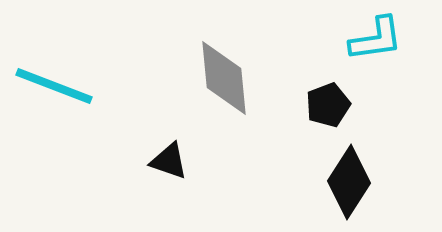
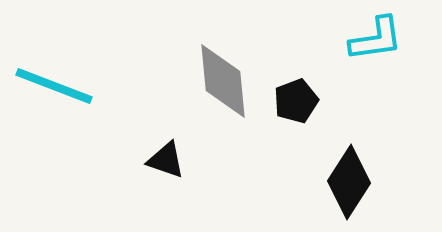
gray diamond: moved 1 px left, 3 px down
black pentagon: moved 32 px left, 4 px up
black triangle: moved 3 px left, 1 px up
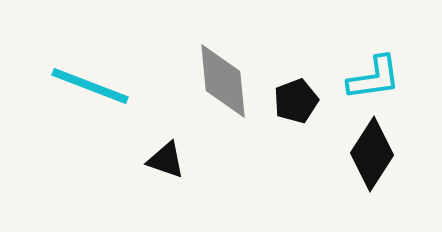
cyan L-shape: moved 2 px left, 39 px down
cyan line: moved 36 px right
black diamond: moved 23 px right, 28 px up
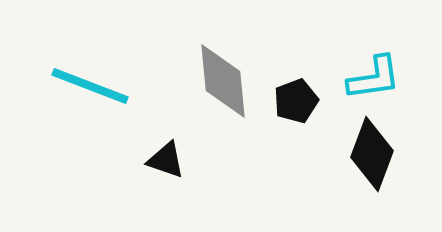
black diamond: rotated 12 degrees counterclockwise
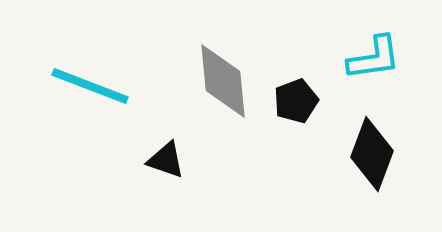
cyan L-shape: moved 20 px up
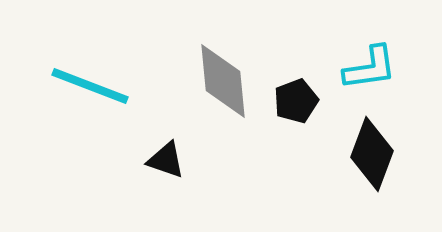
cyan L-shape: moved 4 px left, 10 px down
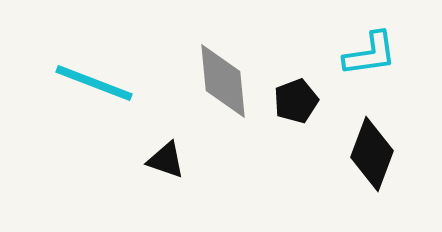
cyan L-shape: moved 14 px up
cyan line: moved 4 px right, 3 px up
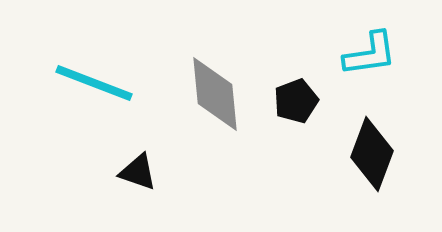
gray diamond: moved 8 px left, 13 px down
black triangle: moved 28 px left, 12 px down
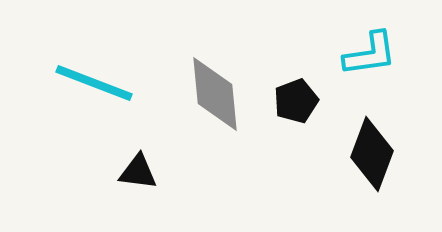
black triangle: rotated 12 degrees counterclockwise
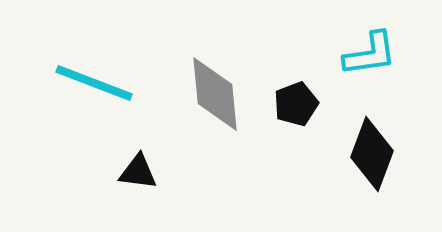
black pentagon: moved 3 px down
